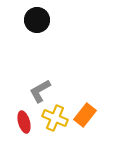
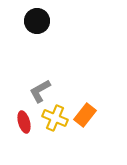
black circle: moved 1 px down
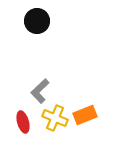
gray L-shape: rotated 15 degrees counterclockwise
orange rectangle: rotated 30 degrees clockwise
red ellipse: moved 1 px left
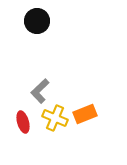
orange rectangle: moved 1 px up
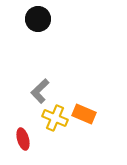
black circle: moved 1 px right, 2 px up
orange rectangle: moved 1 px left; rotated 45 degrees clockwise
red ellipse: moved 17 px down
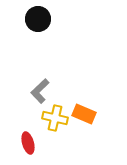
yellow cross: rotated 10 degrees counterclockwise
red ellipse: moved 5 px right, 4 px down
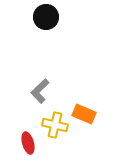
black circle: moved 8 px right, 2 px up
yellow cross: moved 7 px down
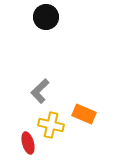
yellow cross: moved 4 px left
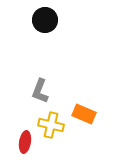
black circle: moved 1 px left, 3 px down
gray L-shape: rotated 25 degrees counterclockwise
red ellipse: moved 3 px left, 1 px up; rotated 25 degrees clockwise
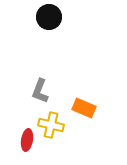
black circle: moved 4 px right, 3 px up
orange rectangle: moved 6 px up
red ellipse: moved 2 px right, 2 px up
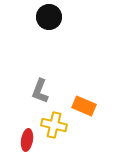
orange rectangle: moved 2 px up
yellow cross: moved 3 px right
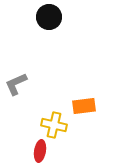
gray L-shape: moved 24 px left, 7 px up; rotated 45 degrees clockwise
orange rectangle: rotated 30 degrees counterclockwise
red ellipse: moved 13 px right, 11 px down
